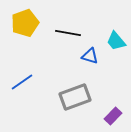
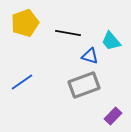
cyan trapezoid: moved 5 px left
gray rectangle: moved 9 px right, 12 px up
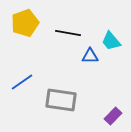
blue triangle: rotated 18 degrees counterclockwise
gray rectangle: moved 23 px left, 15 px down; rotated 28 degrees clockwise
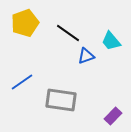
black line: rotated 25 degrees clockwise
blue triangle: moved 4 px left; rotated 18 degrees counterclockwise
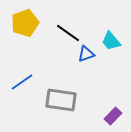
blue triangle: moved 2 px up
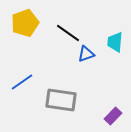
cyan trapezoid: moved 4 px right, 1 px down; rotated 45 degrees clockwise
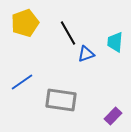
black line: rotated 25 degrees clockwise
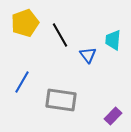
black line: moved 8 px left, 2 px down
cyan trapezoid: moved 2 px left, 2 px up
blue triangle: moved 2 px right, 1 px down; rotated 48 degrees counterclockwise
blue line: rotated 25 degrees counterclockwise
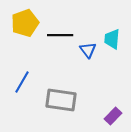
black line: rotated 60 degrees counterclockwise
cyan trapezoid: moved 1 px left, 1 px up
blue triangle: moved 5 px up
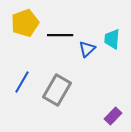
blue triangle: moved 1 px left, 1 px up; rotated 24 degrees clockwise
gray rectangle: moved 4 px left, 10 px up; rotated 68 degrees counterclockwise
